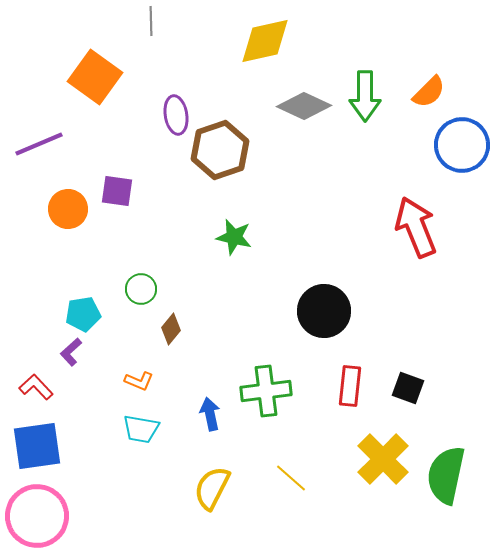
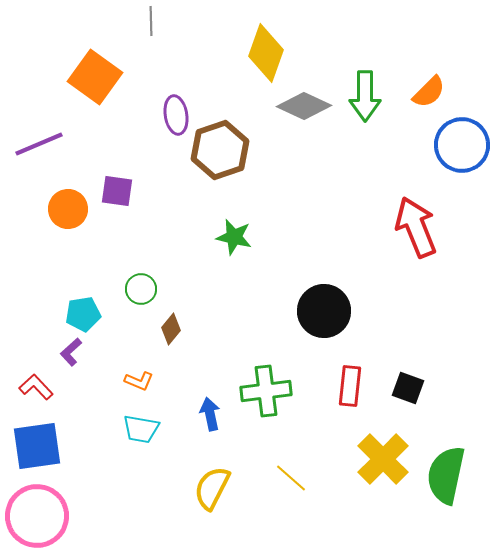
yellow diamond: moved 1 px right, 12 px down; rotated 58 degrees counterclockwise
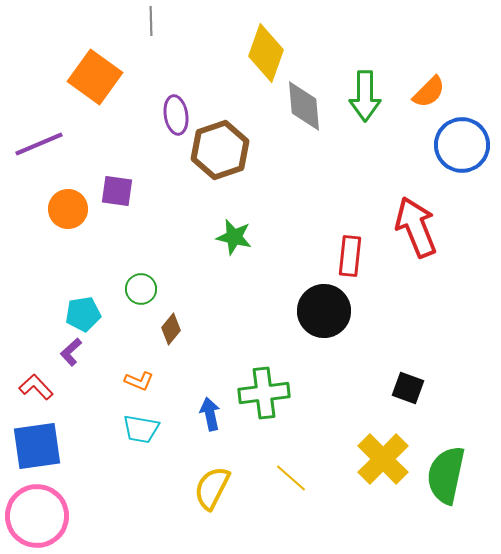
gray diamond: rotated 60 degrees clockwise
red rectangle: moved 130 px up
green cross: moved 2 px left, 2 px down
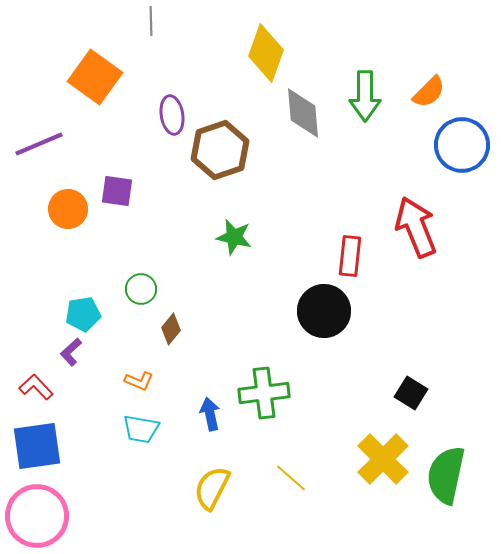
gray diamond: moved 1 px left, 7 px down
purple ellipse: moved 4 px left
black square: moved 3 px right, 5 px down; rotated 12 degrees clockwise
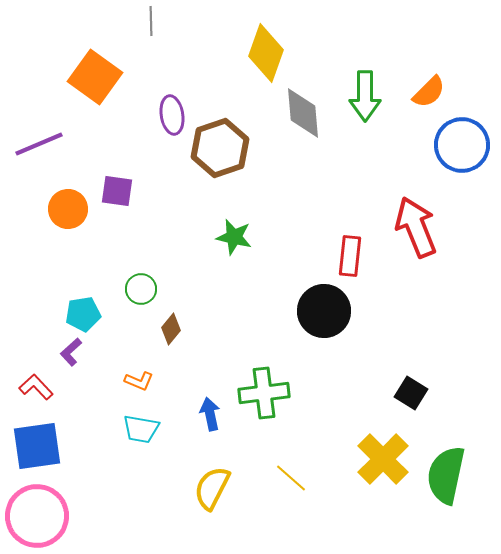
brown hexagon: moved 2 px up
